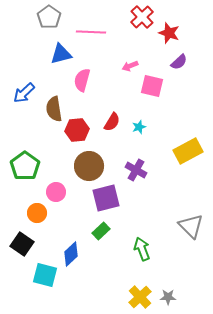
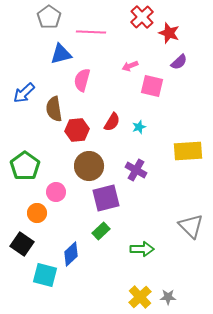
yellow rectangle: rotated 24 degrees clockwise
green arrow: rotated 110 degrees clockwise
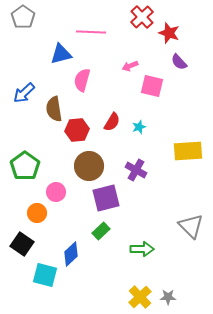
gray pentagon: moved 26 px left
purple semicircle: rotated 90 degrees clockwise
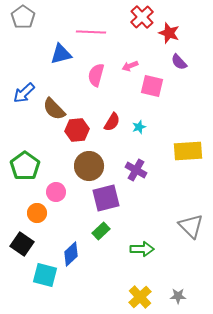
pink semicircle: moved 14 px right, 5 px up
brown semicircle: rotated 35 degrees counterclockwise
gray star: moved 10 px right, 1 px up
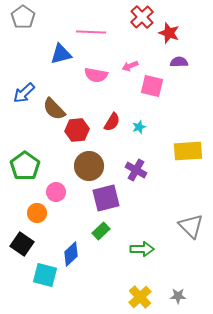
purple semicircle: rotated 132 degrees clockwise
pink semicircle: rotated 95 degrees counterclockwise
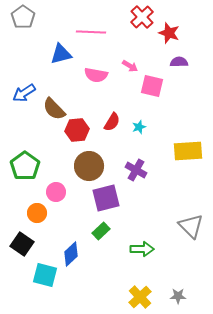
pink arrow: rotated 126 degrees counterclockwise
blue arrow: rotated 10 degrees clockwise
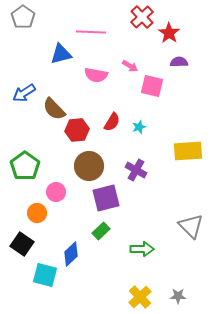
red star: rotated 15 degrees clockwise
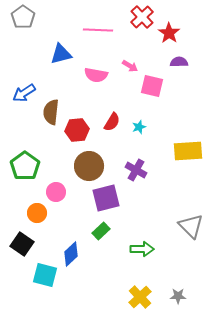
pink line: moved 7 px right, 2 px up
brown semicircle: moved 3 px left, 3 px down; rotated 50 degrees clockwise
